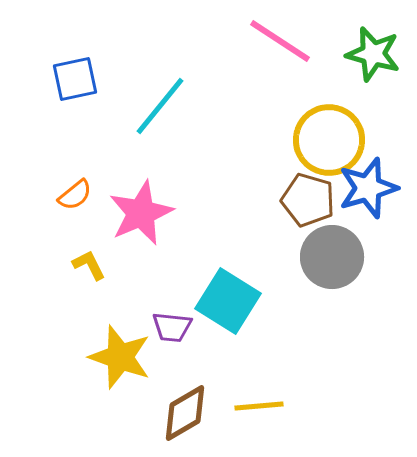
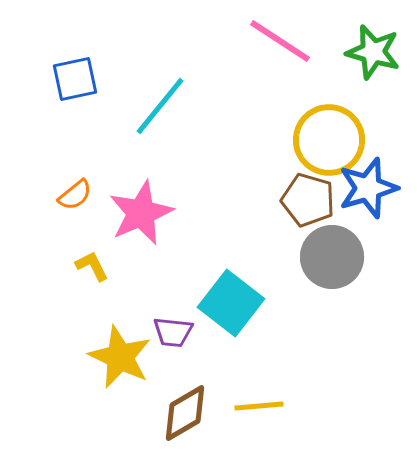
green star: moved 2 px up
yellow L-shape: moved 3 px right, 1 px down
cyan square: moved 3 px right, 2 px down; rotated 6 degrees clockwise
purple trapezoid: moved 1 px right, 5 px down
yellow star: rotated 6 degrees clockwise
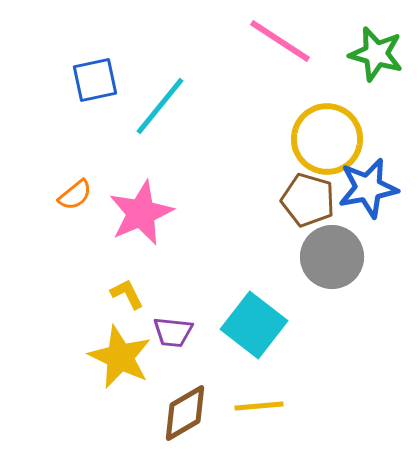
green star: moved 3 px right, 2 px down
blue square: moved 20 px right, 1 px down
yellow circle: moved 2 px left, 1 px up
blue star: rotated 6 degrees clockwise
yellow L-shape: moved 35 px right, 28 px down
cyan square: moved 23 px right, 22 px down
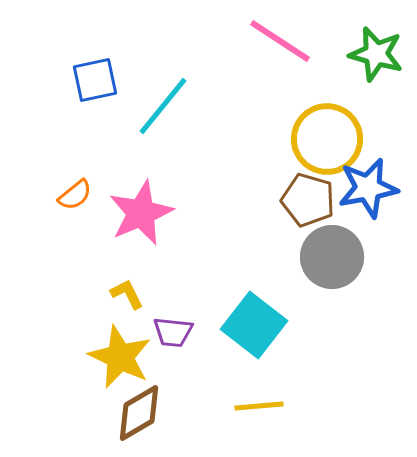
cyan line: moved 3 px right
brown diamond: moved 46 px left
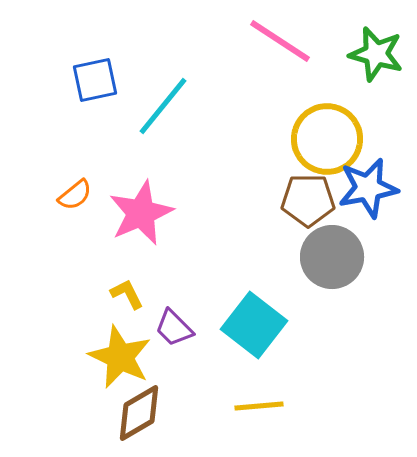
brown pentagon: rotated 16 degrees counterclockwise
purple trapezoid: moved 1 px right, 4 px up; rotated 39 degrees clockwise
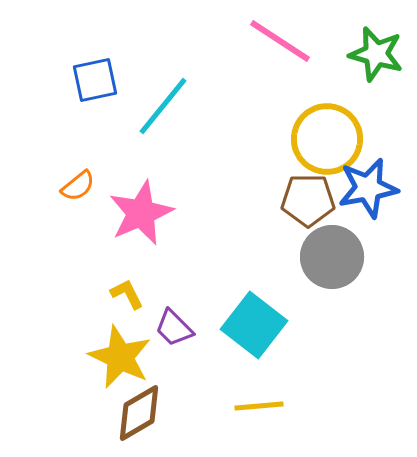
orange semicircle: moved 3 px right, 9 px up
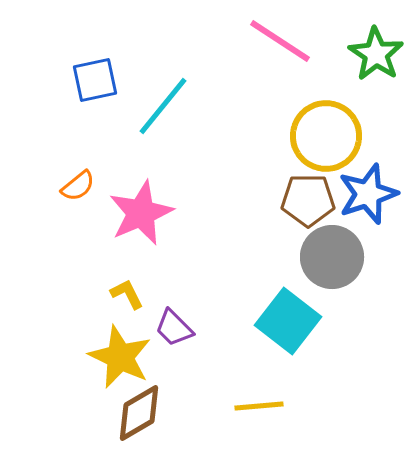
green star: rotated 18 degrees clockwise
yellow circle: moved 1 px left, 3 px up
blue star: moved 6 px down; rotated 8 degrees counterclockwise
cyan square: moved 34 px right, 4 px up
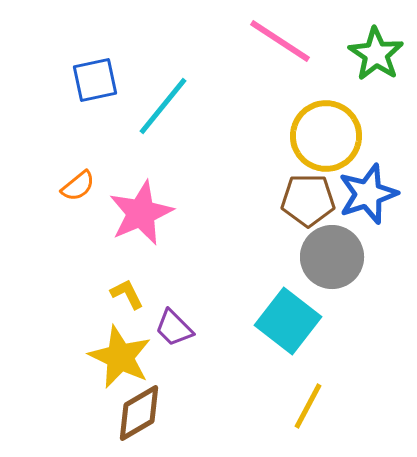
yellow line: moved 49 px right; rotated 57 degrees counterclockwise
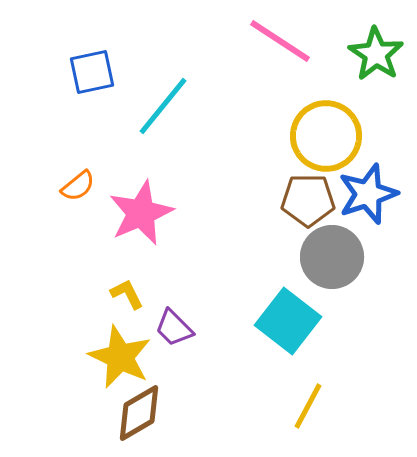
blue square: moved 3 px left, 8 px up
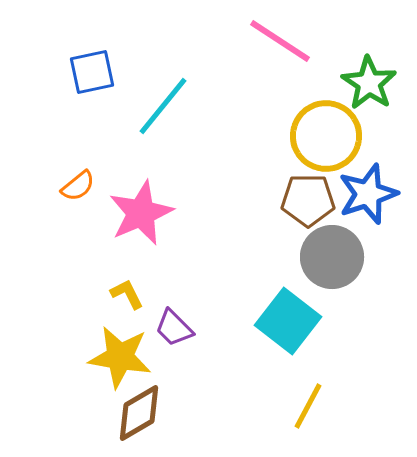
green star: moved 7 px left, 29 px down
yellow star: rotated 16 degrees counterclockwise
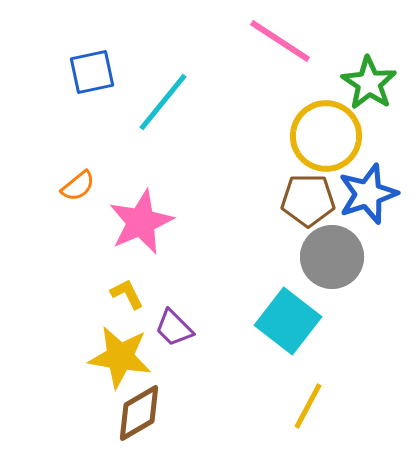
cyan line: moved 4 px up
pink star: moved 9 px down
